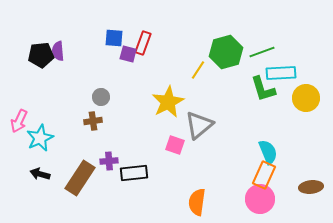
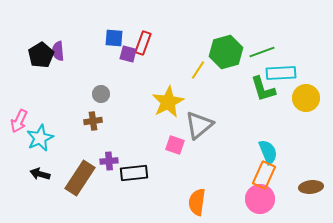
black pentagon: rotated 25 degrees counterclockwise
gray circle: moved 3 px up
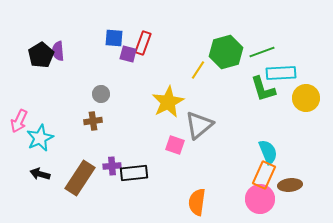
purple cross: moved 3 px right, 5 px down
brown ellipse: moved 21 px left, 2 px up
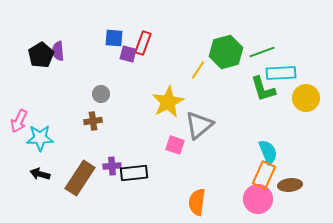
cyan star: rotated 24 degrees clockwise
pink circle: moved 2 px left
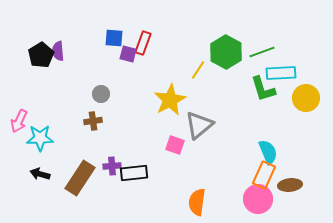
green hexagon: rotated 16 degrees counterclockwise
yellow star: moved 2 px right, 2 px up
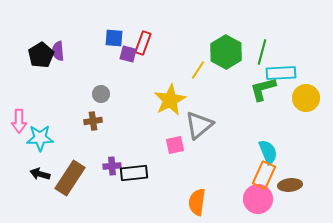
green line: rotated 55 degrees counterclockwise
green L-shape: rotated 92 degrees clockwise
pink arrow: rotated 25 degrees counterclockwise
pink square: rotated 30 degrees counterclockwise
brown rectangle: moved 10 px left
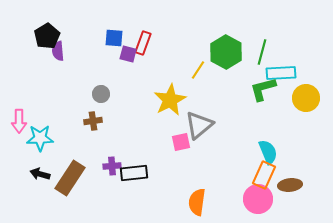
black pentagon: moved 6 px right, 19 px up
pink square: moved 6 px right, 3 px up
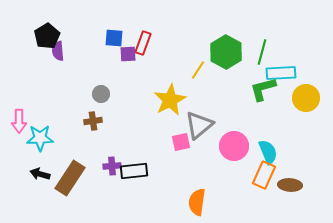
purple square: rotated 18 degrees counterclockwise
black rectangle: moved 2 px up
brown ellipse: rotated 10 degrees clockwise
pink circle: moved 24 px left, 53 px up
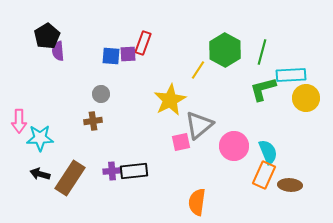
blue square: moved 3 px left, 18 px down
green hexagon: moved 1 px left, 2 px up
cyan rectangle: moved 10 px right, 2 px down
purple cross: moved 5 px down
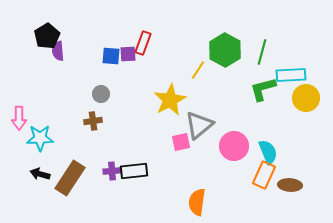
pink arrow: moved 3 px up
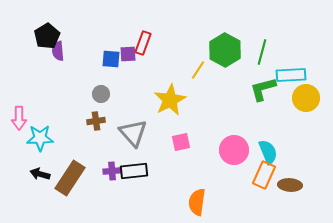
blue square: moved 3 px down
brown cross: moved 3 px right
gray triangle: moved 66 px left, 8 px down; rotated 32 degrees counterclockwise
pink circle: moved 4 px down
